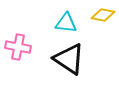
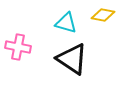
cyan triangle: rotated 10 degrees clockwise
black triangle: moved 3 px right
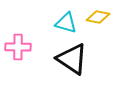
yellow diamond: moved 5 px left, 2 px down
pink cross: rotated 10 degrees counterclockwise
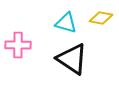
yellow diamond: moved 3 px right, 1 px down
pink cross: moved 2 px up
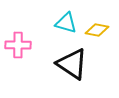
yellow diamond: moved 4 px left, 12 px down
black triangle: moved 5 px down
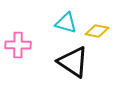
yellow diamond: moved 1 px down
black triangle: moved 1 px right, 2 px up
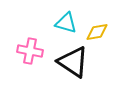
yellow diamond: moved 1 px down; rotated 20 degrees counterclockwise
pink cross: moved 12 px right, 6 px down; rotated 10 degrees clockwise
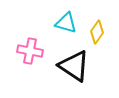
yellow diamond: rotated 45 degrees counterclockwise
black triangle: moved 1 px right, 4 px down
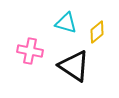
yellow diamond: rotated 15 degrees clockwise
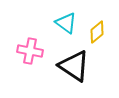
cyan triangle: rotated 20 degrees clockwise
